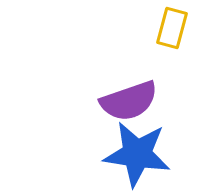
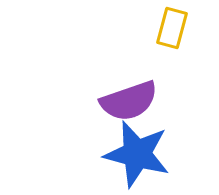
blue star: rotated 6 degrees clockwise
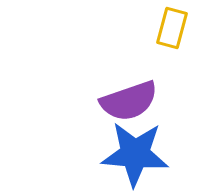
blue star: moved 2 px left; rotated 10 degrees counterclockwise
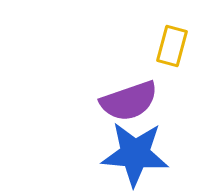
yellow rectangle: moved 18 px down
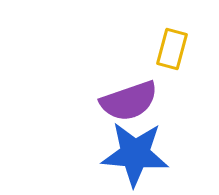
yellow rectangle: moved 3 px down
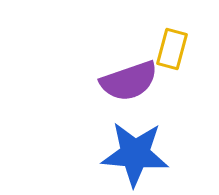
purple semicircle: moved 20 px up
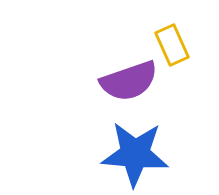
yellow rectangle: moved 4 px up; rotated 39 degrees counterclockwise
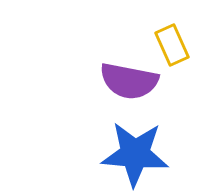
purple semicircle: rotated 30 degrees clockwise
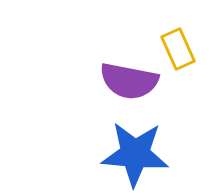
yellow rectangle: moved 6 px right, 4 px down
